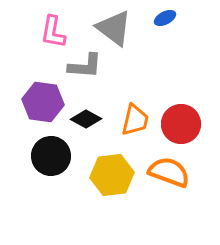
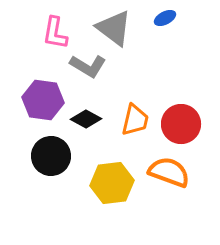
pink L-shape: moved 2 px right, 1 px down
gray L-shape: moved 3 px right; rotated 27 degrees clockwise
purple hexagon: moved 2 px up
yellow hexagon: moved 8 px down
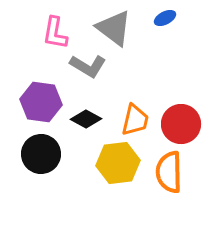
purple hexagon: moved 2 px left, 2 px down
black circle: moved 10 px left, 2 px up
orange semicircle: rotated 111 degrees counterclockwise
yellow hexagon: moved 6 px right, 20 px up
